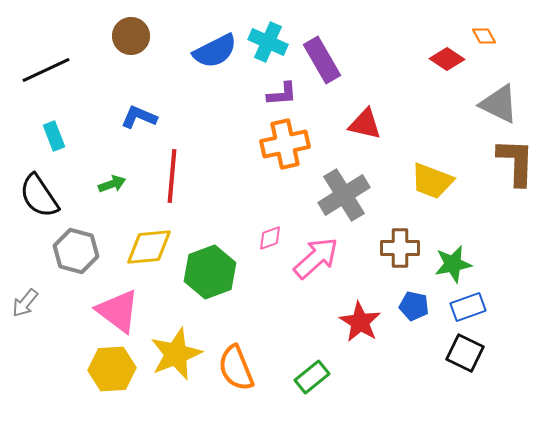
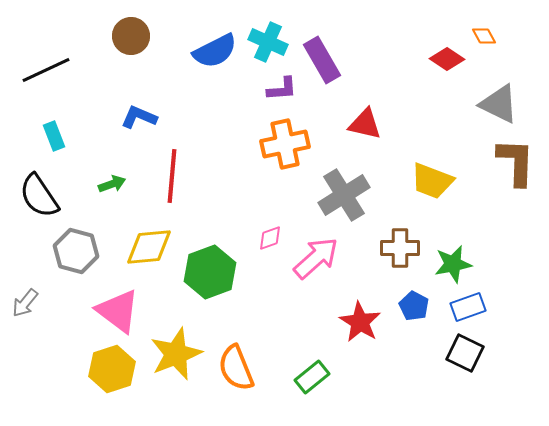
purple L-shape: moved 5 px up
blue pentagon: rotated 16 degrees clockwise
yellow hexagon: rotated 15 degrees counterclockwise
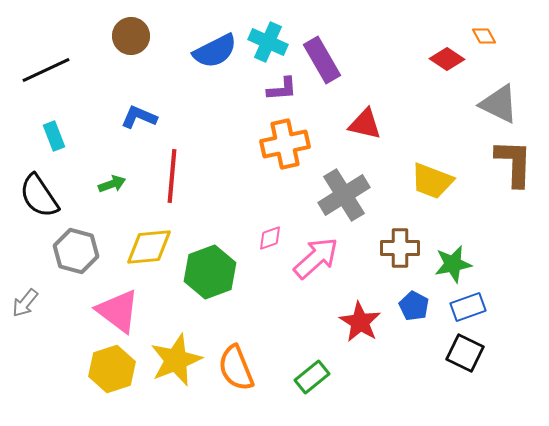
brown L-shape: moved 2 px left, 1 px down
yellow star: moved 6 px down
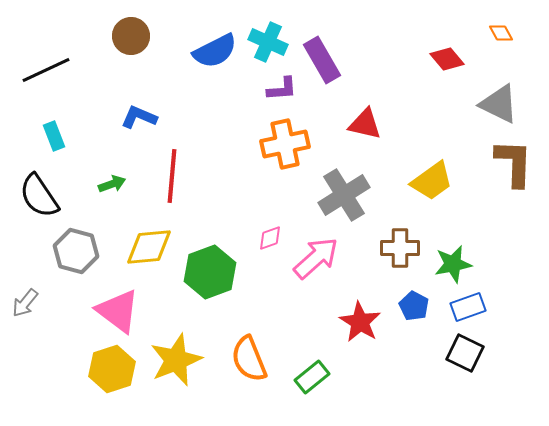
orange diamond: moved 17 px right, 3 px up
red diamond: rotated 16 degrees clockwise
yellow trapezoid: rotated 57 degrees counterclockwise
orange semicircle: moved 13 px right, 9 px up
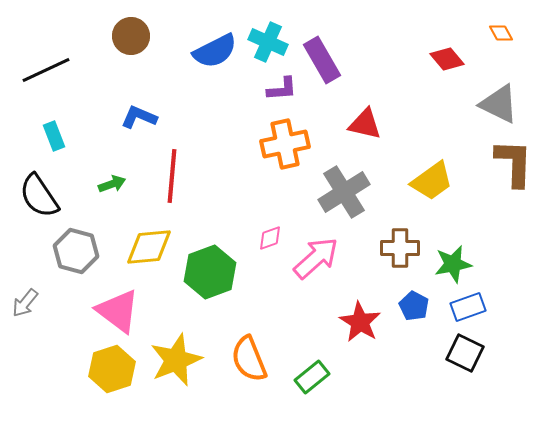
gray cross: moved 3 px up
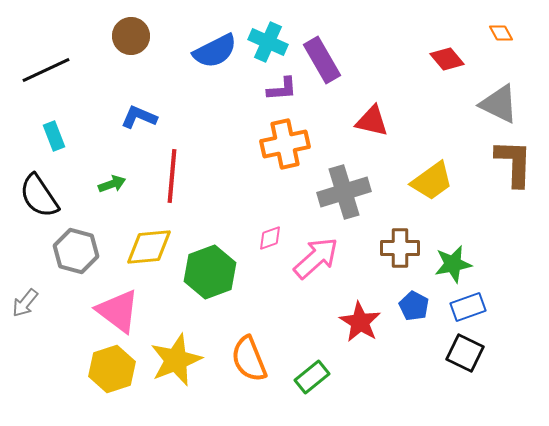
red triangle: moved 7 px right, 3 px up
gray cross: rotated 15 degrees clockwise
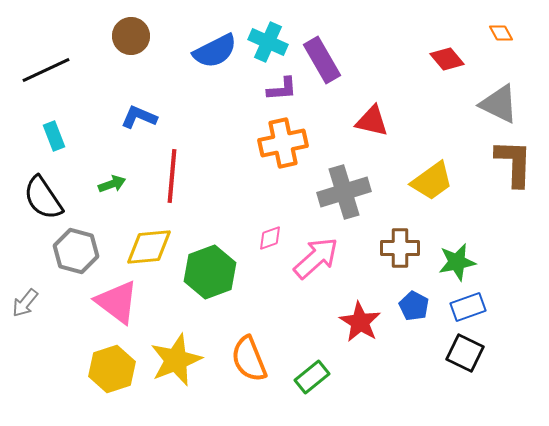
orange cross: moved 2 px left, 1 px up
black semicircle: moved 4 px right, 2 px down
green star: moved 4 px right, 2 px up
pink triangle: moved 1 px left, 9 px up
